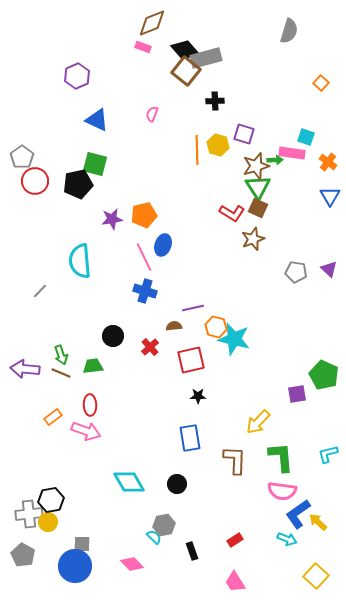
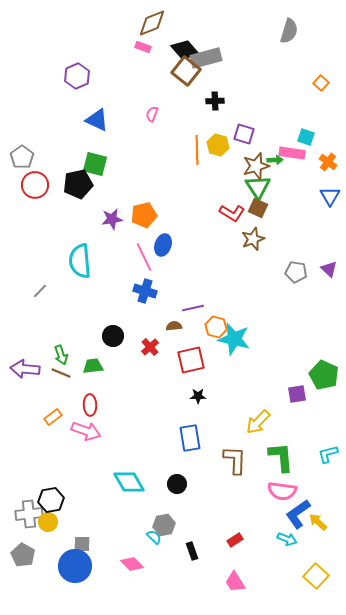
red circle at (35, 181): moved 4 px down
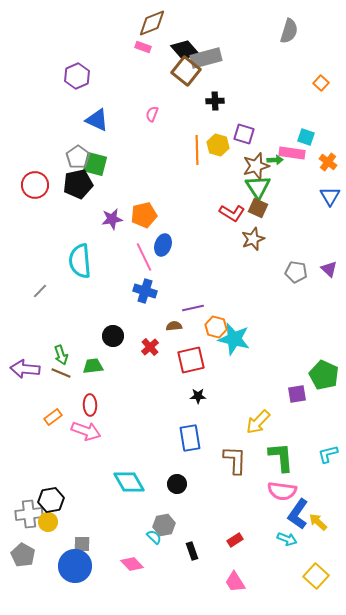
gray pentagon at (22, 157): moved 56 px right
blue L-shape at (298, 514): rotated 20 degrees counterclockwise
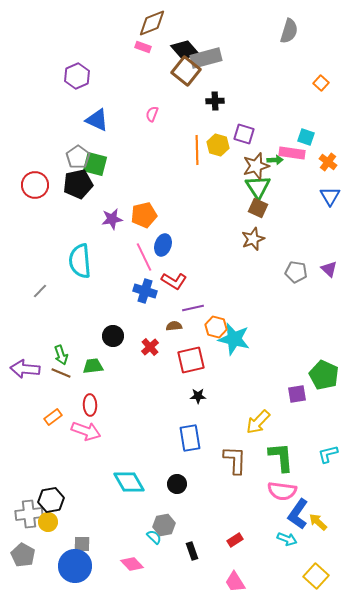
red L-shape at (232, 213): moved 58 px left, 68 px down
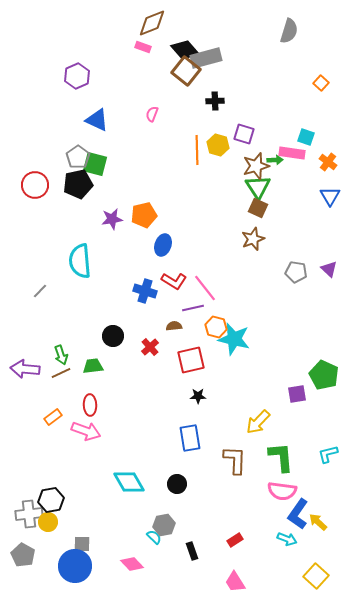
pink line at (144, 257): moved 61 px right, 31 px down; rotated 12 degrees counterclockwise
brown line at (61, 373): rotated 48 degrees counterclockwise
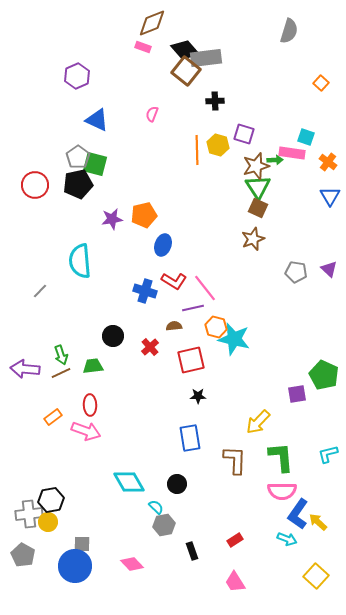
gray rectangle at (206, 58): rotated 8 degrees clockwise
pink semicircle at (282, 491): rotated 8 degrees counterclockwise
cyan semicircle at (154, 537): moved 2 px right, 30 px up
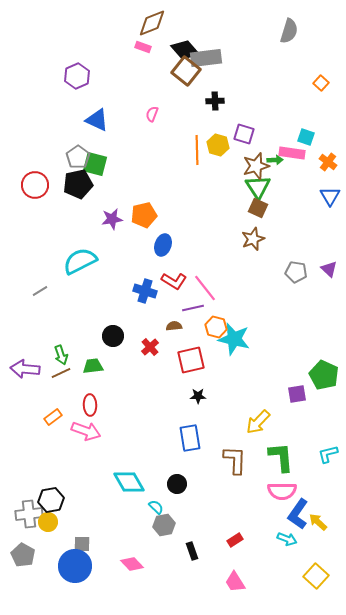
cyan semicircle at (80, 261): rotated 68 degrees clockwise
gray line at (40, 291): rotated 14 degrees clockwise
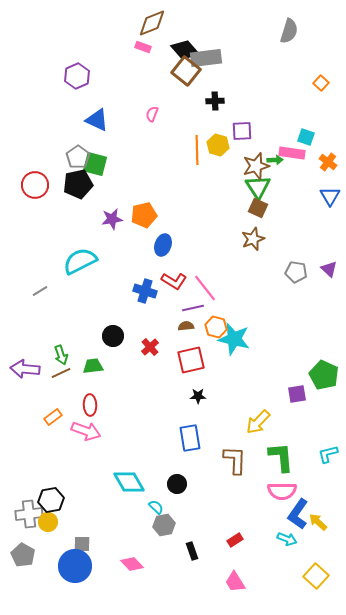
purple square at (244, 134): moved 2 px left, 3 px up; rotated 20 degrees counterclockwise
brown semicircle at (174, 326): moved 12 px right
